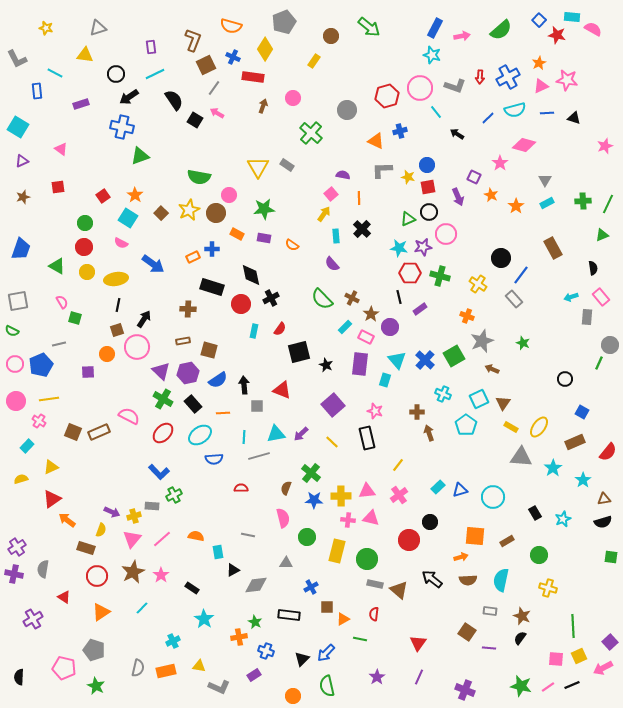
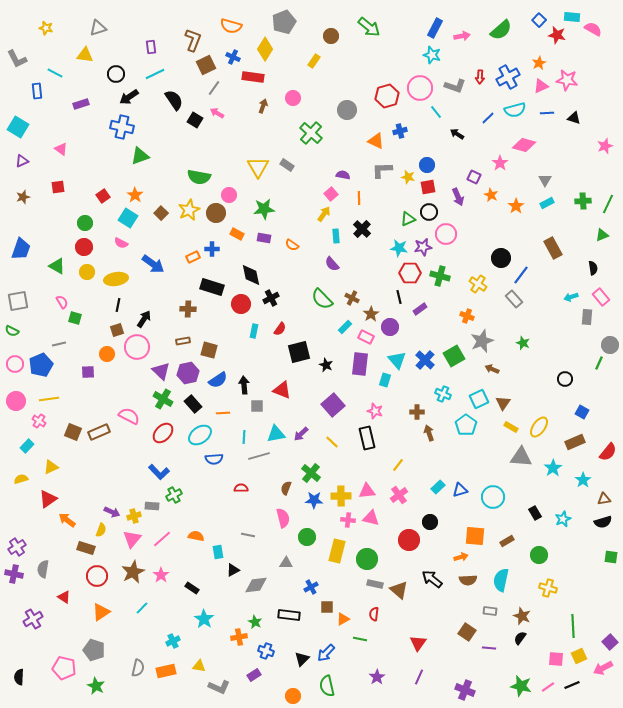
red triangle at (52, 499): moved 4 px left
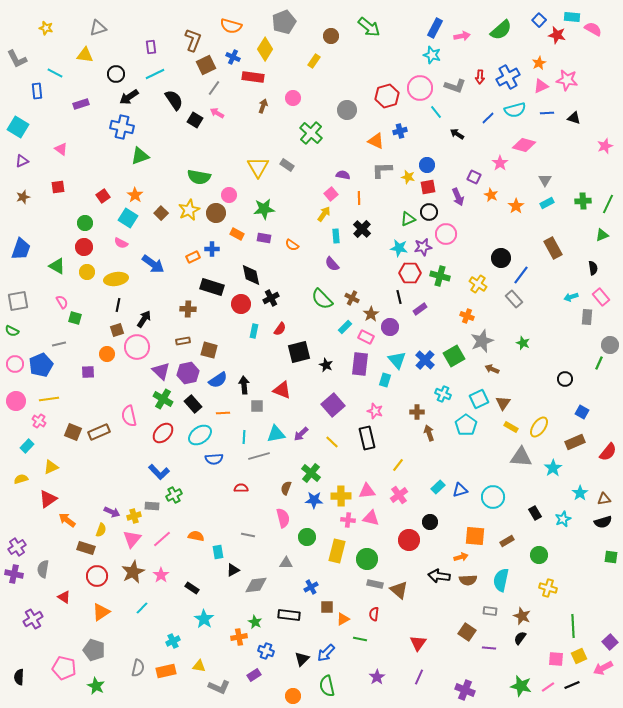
pink semicircle at (129, 416): rotated 130 degrees counterclockwise
cyan star at (583, 480): moved 3 px left, 13 px down
black arrow at (432, 579): moved 7 px right, 3 px up; rotated 30 degrees counterclockwise
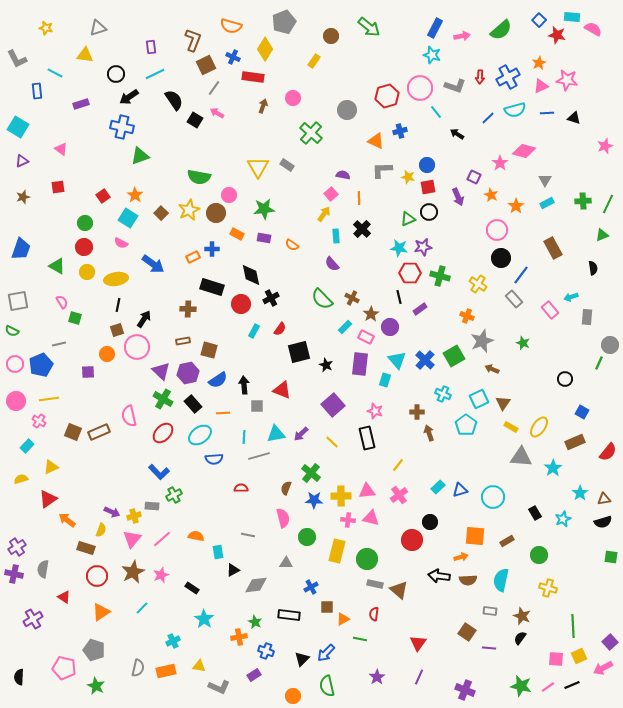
pink diamond at (524, 145): moved 6 px down
pink circle at (446, 234): moved 51 px right, 4 px up
pink rectangle at (601, 297): moved 51 px left, 13 px down
cyan rectangle at (254, 331): rotated 16 degrees clockwise
red circle at (409, 540): moved 3 px right
pink star at (161, 575): rotated 14 degrees clockwise
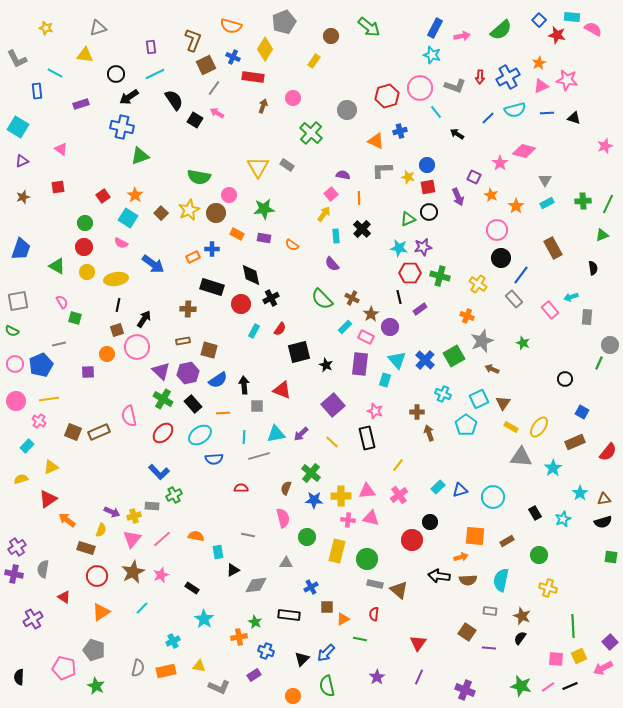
black line at (572, 685): moved 2 px left, 1 px down
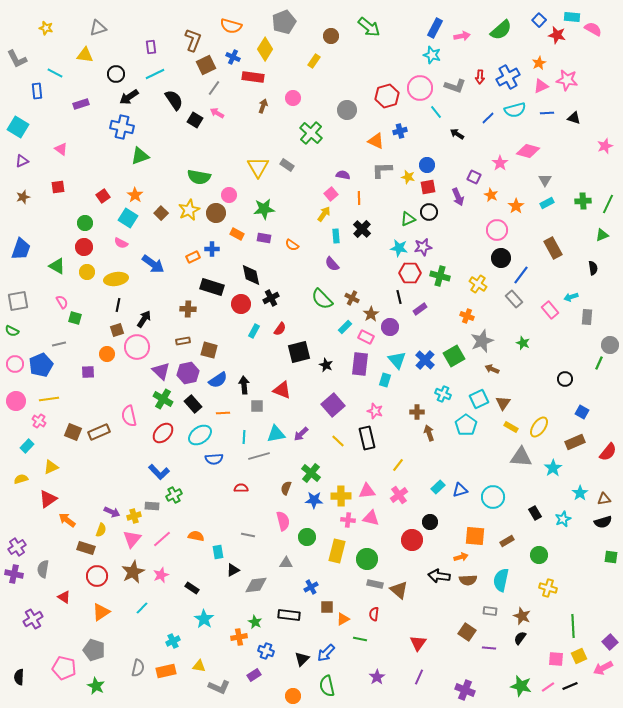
pink diamond at (524, 151): moved 4 px right
yellow line at (332, 442): moved 6 px right, 1 px up
pink semicircle at (283, 518): moved 3 px down
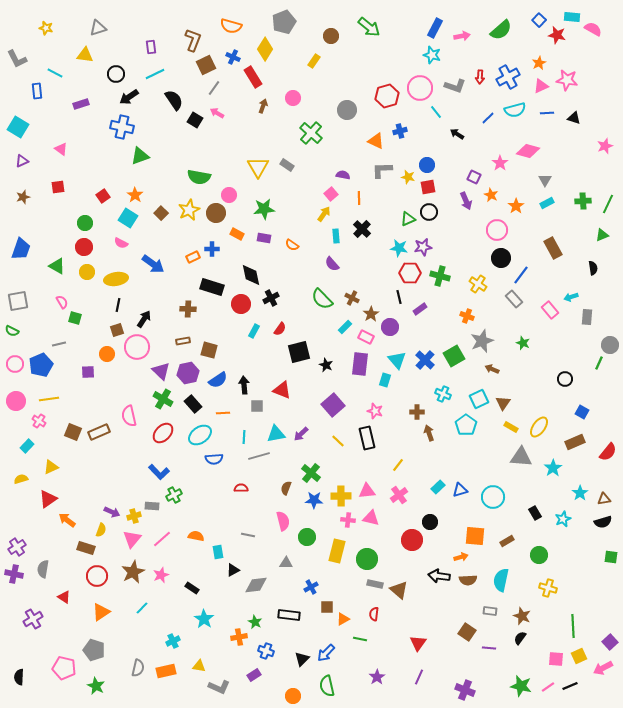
red rectangle at (253, 77): rotated 50 degrees clockwise
purple arrow at (458, 197): moved 8 px right, 4 px down
